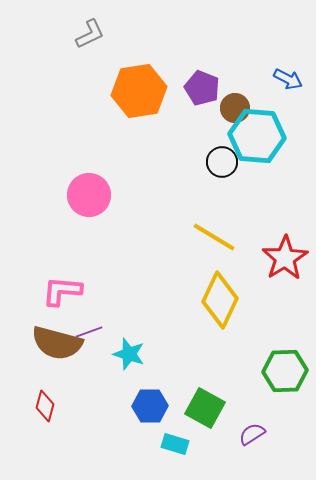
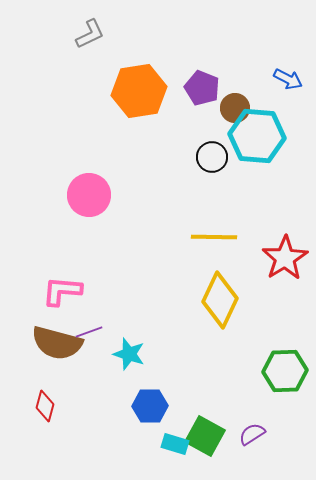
black circle: moved 10 px left, 5 px up
yellow line: rotated 30 degrees counterclockwise
green square: moved 28 px down
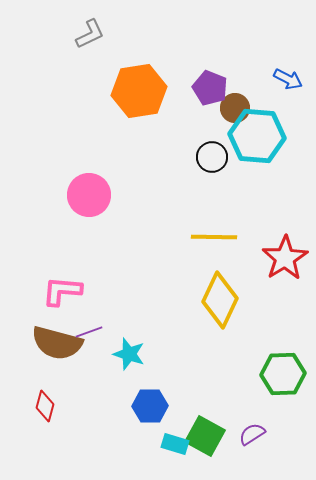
purple pentagon: moved 8 px right
green hexagon: moved 2 px left, 3 px down
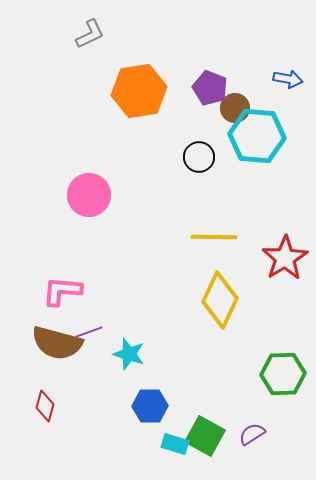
blue arrow: rotated 16 degrees counterclockwise
black circle: moved 13 px left
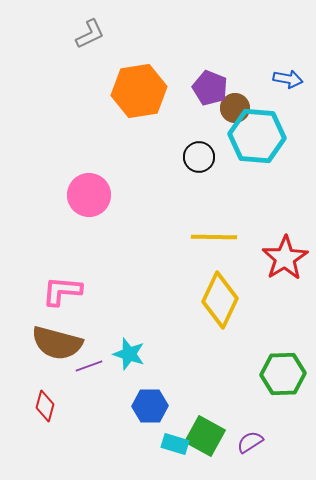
purple line: moved 34 px down
purple semicircle: moved 2 px left, 8 px down
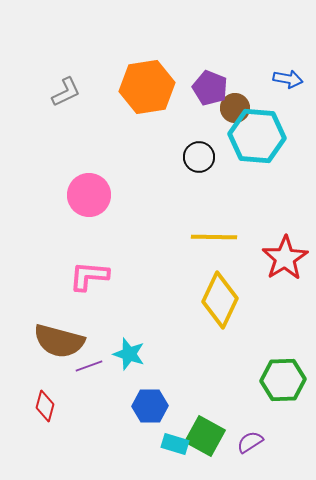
gray L-shape: moved 24 px left, 58 px down
orange hexagon: moved 8 px right, 4 px up
pink L-shape: moved 27 px right, 15 px up
brown semicircle: moved 2 px right, 2 px up
green hexagon: moved 6 px down
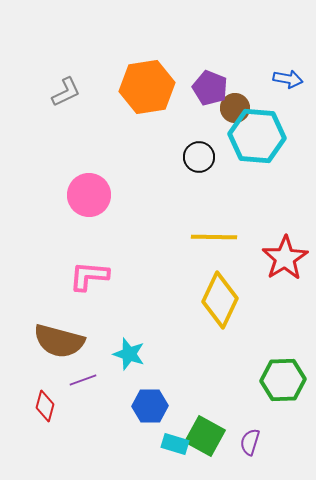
purple line: moved 6 px left, 14 px down
purple semicircle: rotated 40 degrees counterclockwise
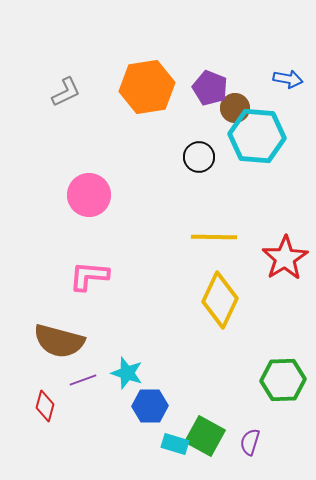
cyan star: moved 2 px left, 19 px down
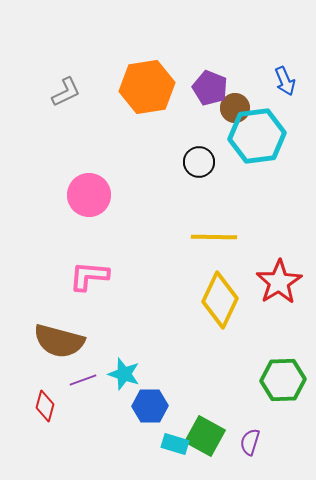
blue arrow: moved 3 px left, 2 px down; rotated 56 degrees clockwise
cyan hexagon: rotated 12 degrees counterclockwise
black circle: moved 5 px down
red star: moved 6 px left, 24 px down
cyan star: moved 3 px left, 1 px down
